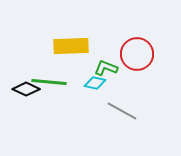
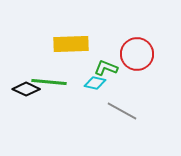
yellow rectangle: moved 2 px up
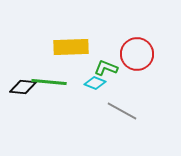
yellow rectangle: moved 3 px down
cyan diamond: rotated 10 degrees clockwise
black diamond: moved 3 px left, 2 px up; rotated 20 degrees counterclockwise
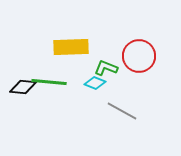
red circle: moved 2 px right, 2 px down
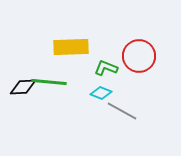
cyan diamond: moved 6 px right, 10 px down
black diamond: rotated 8 degrees counterclockwise
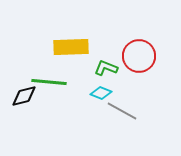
black diamond: moved 1 px right, 9 px down; rotated 12 degrees counterclockwise
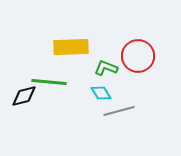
red circle: moved 1 px left
cyan diamond: rotated 35 degrees clockwise
gray line: moved 3 px left; rotated 44 degrees counterclockwise
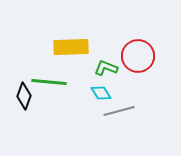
black diamond: rotated 56 degrees counterclockwise
